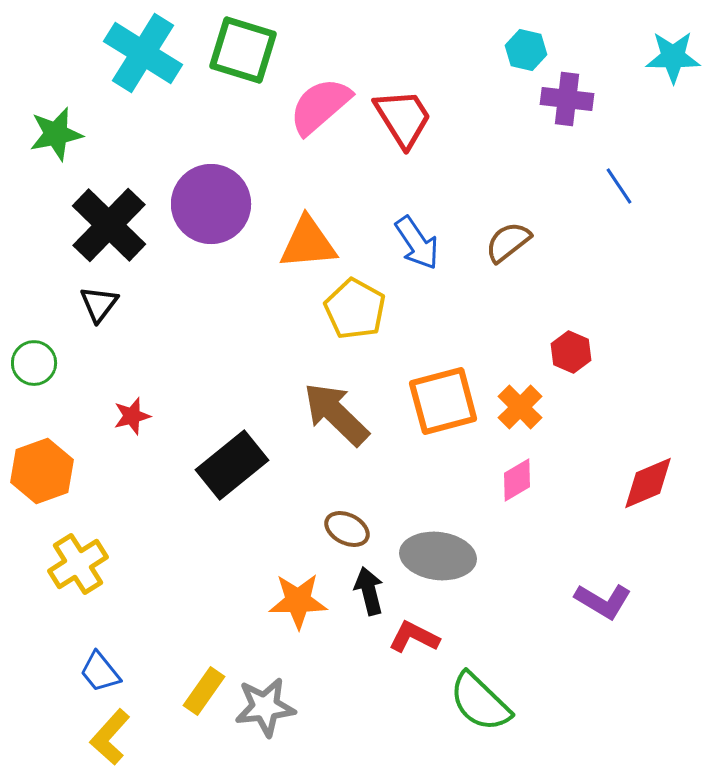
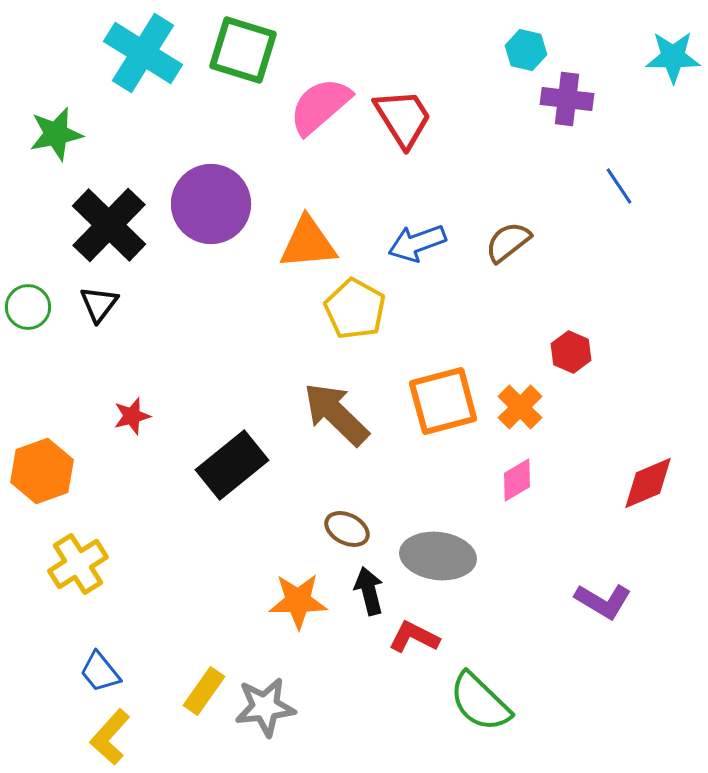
blue arrow: rotated 104 degrees clockwise
green circle: moved 6 px left, 56 px up
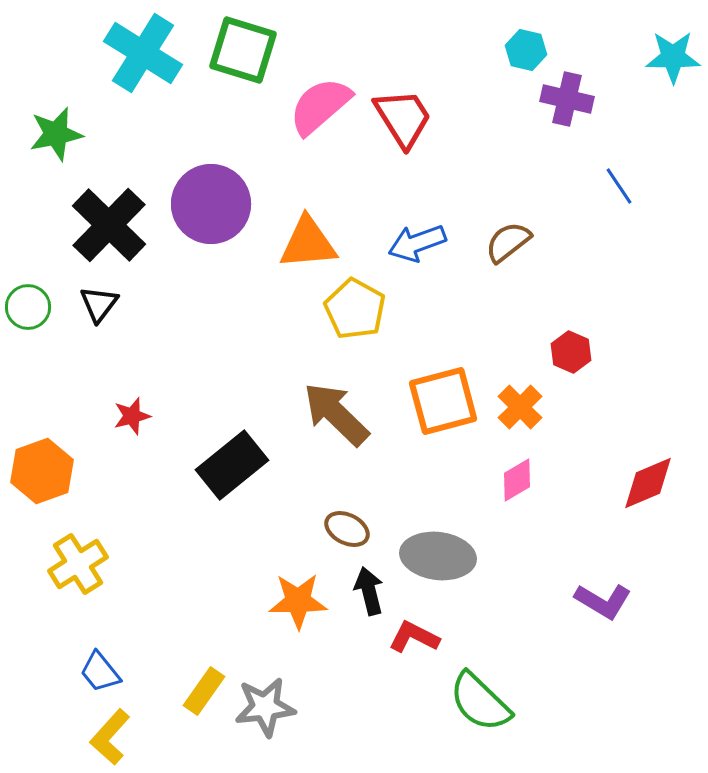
purple cross: rotated 6 degrees clockwise
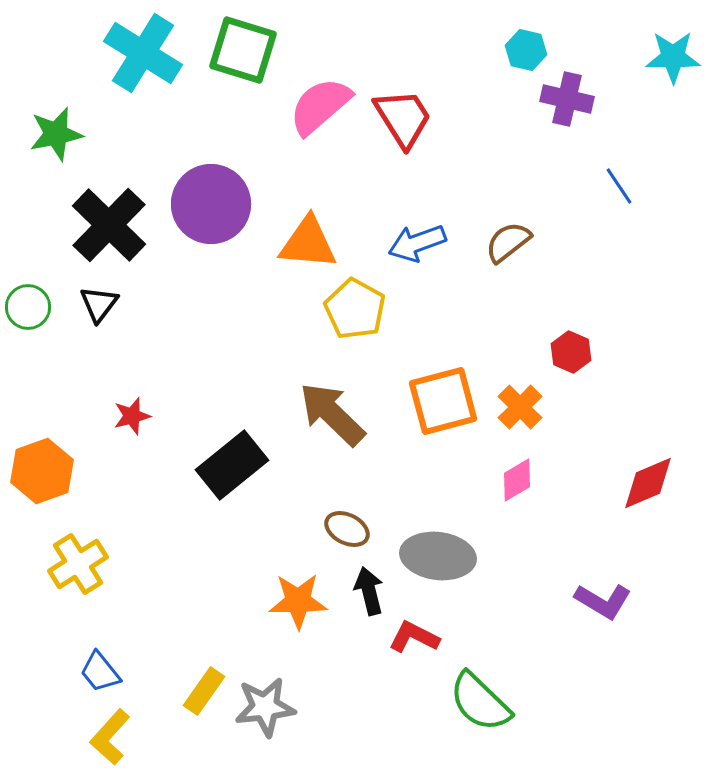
orange triangle: rotated 10 degrees clockwise
brown arrow: moved 4 px left
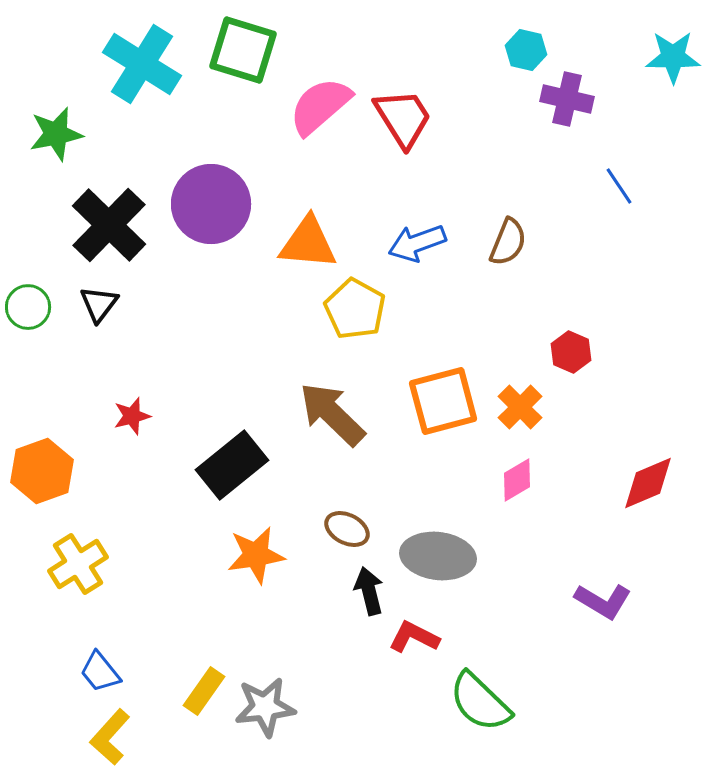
cyan cross: moved 1 px left, 11 px down
brown semicircle: rotated 150 degrees clockwise
orange star: moved 42 px left, 46 px up; rotated 8 degrees counterclockwise
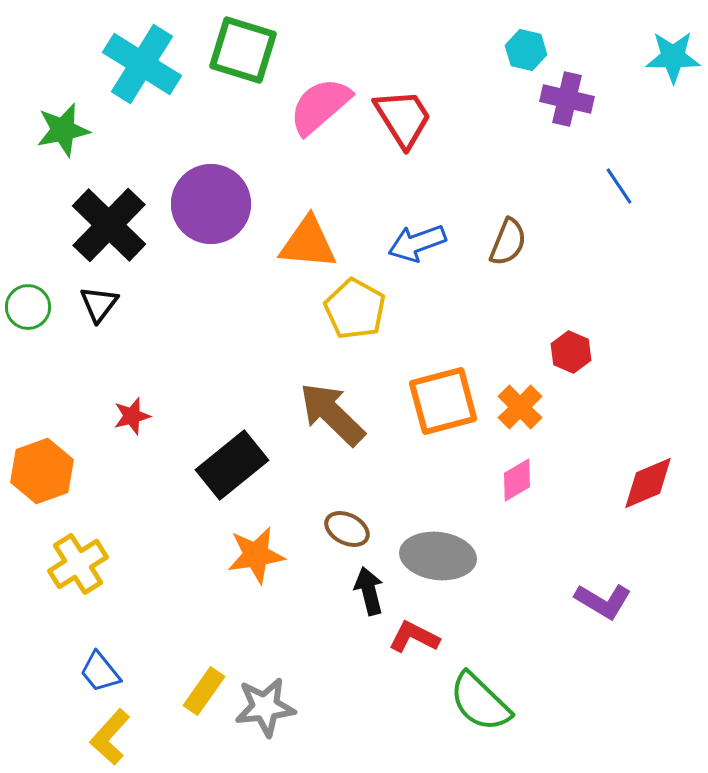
green star: moved 7 px right, 4 px up
